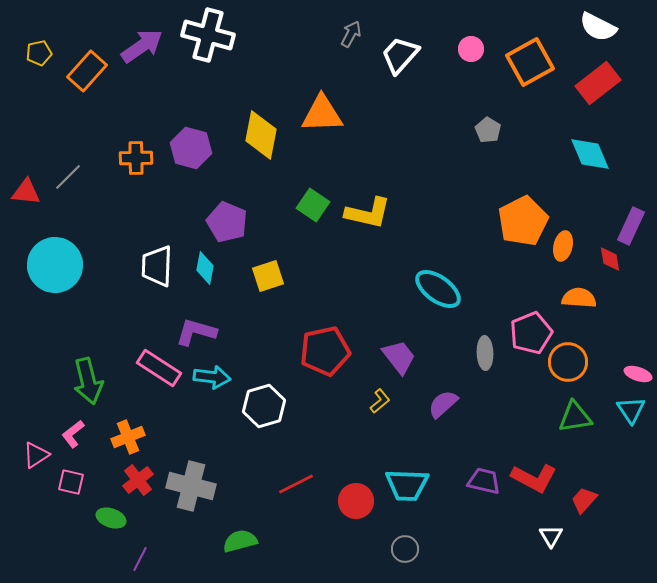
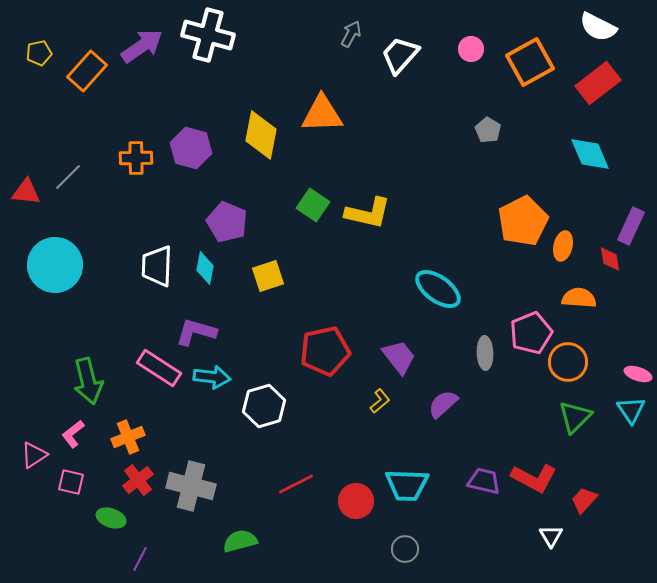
green triangle at (575, 417): rotated 36 degrees counterclockwise
pink triangle at (36, 455): moved 2 px left
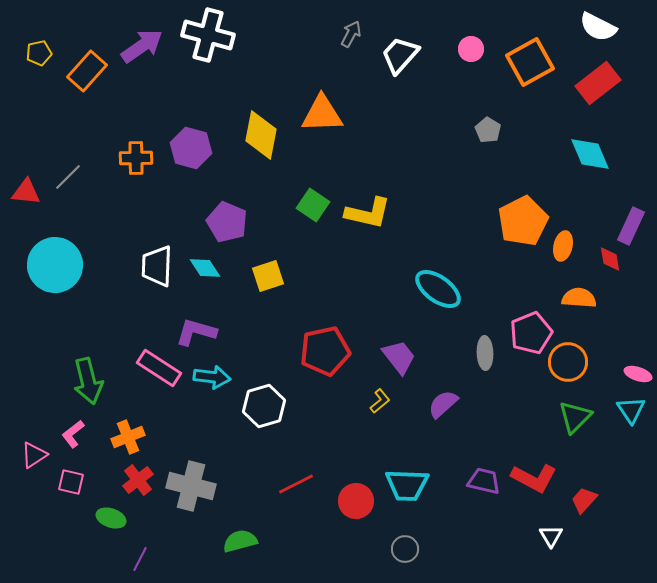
cyan diamond at (205, 268): rotated 44 degrees counterclockwise
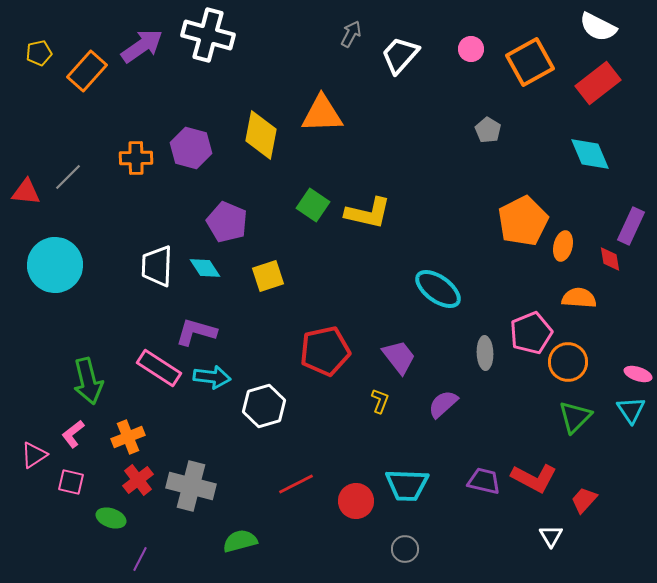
yellow L-shape at (380, 401): rotated 30 degrees counterclockwise
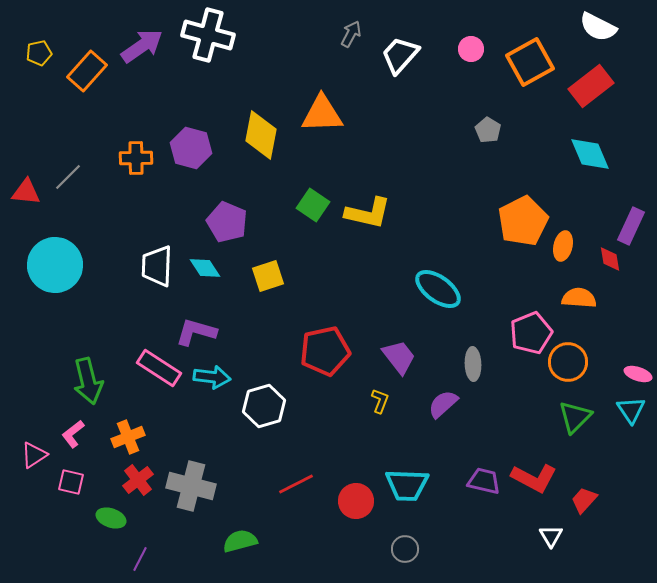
red rectangle at (598, 83): moved 7 px left, 3 px down
gray ellipse at (485, 353): moved 12 px left, 11 px down
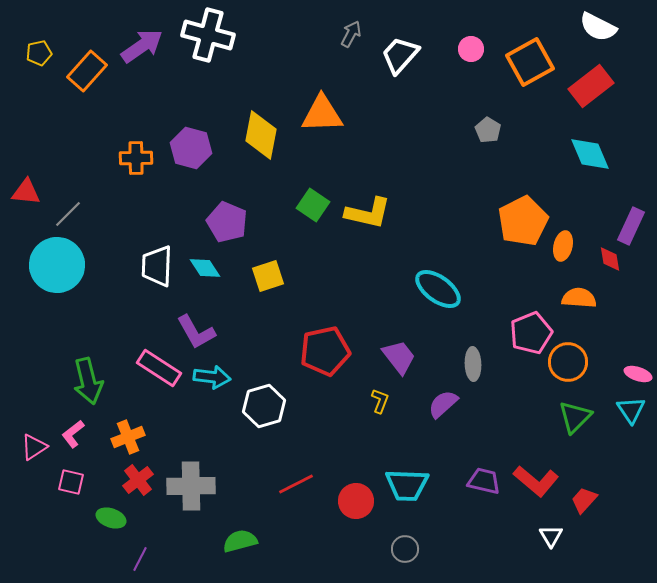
gray line at (68, 177): moved 37 px down
cyan circle at (55, 265): moved 2 px right
purple L-shape at (196, 332): rotated 135 degrees counterclockwise
pink triangle at (34, 455): moved 8 px up
red L-shape at (534, 478): moved 2 px right, 3 px down; rotated 12 degrees clockwise
gray cross at (191, 486): rotated 15 degrees counterclockwise
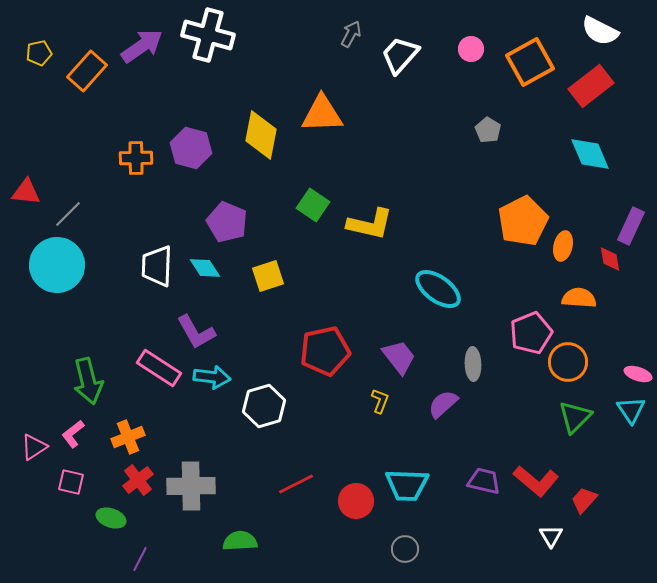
white semicircle at (598, 27): moved 2 px right, 4 px down
yellow L-shape at (368, 213): moved 2 px right, 11 px down
green semicircle at (240, 541): rotated 12 degrees clockwise
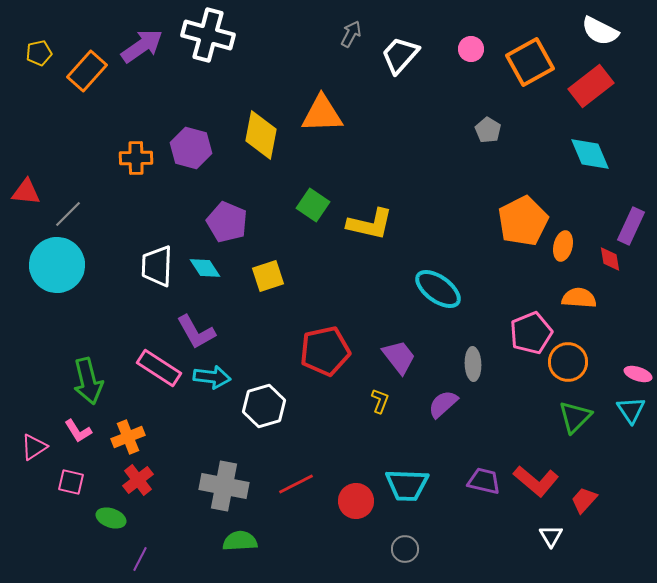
pink L-shape at (73, 434): moved 5 px right, 3 px up; rotated 84 degrees counterclockwise
gray cross at (191, 486): moved 33 px right; rotated 12 degrees clockwise
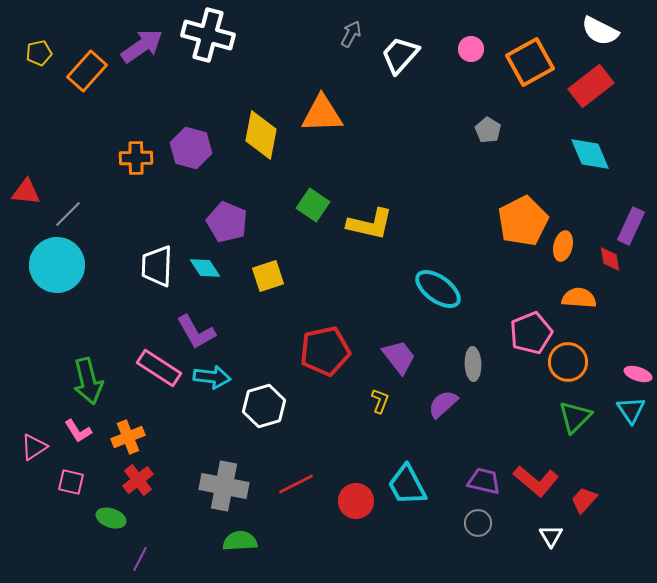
cyan trapezoid at (407, 485): rotated 60 degrees clockwise
gray circle at (405, 549): moved 73 px right, 26 px up
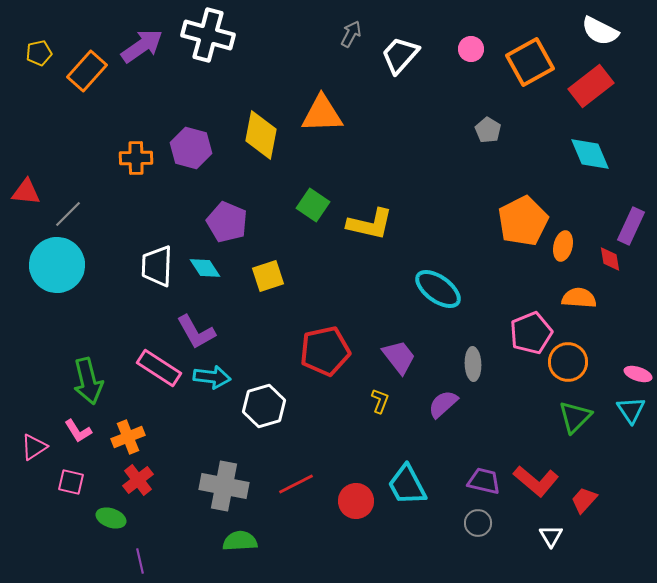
purple line at (140, 559): moved 2 px down; rotated 40 degrees counterclockwise
